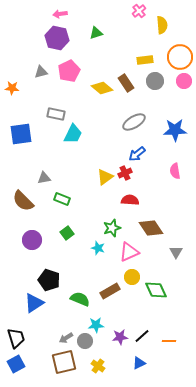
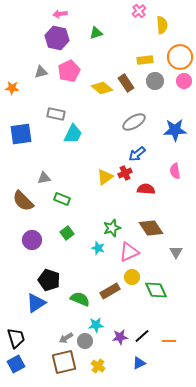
red semicircle at (130, 200): moved 16 px right, 11 px up
blue triangle at (34, 303): moved 2 px right
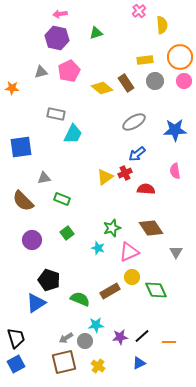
blue square at (21, 134): moved 13 px down
orange line at (169, 341): moved 1 px down
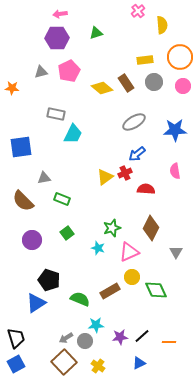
pink cross at (139, 11): moved 1 px left
purple hexagon at (57, 38): rotated 15 degrees counterclockwise
gray circle at (155, 81): moved 1 px left, 1 px down
pink circle at (184, 81): moved 1 px left, 5 px down
brown diamond at (151, 228): rotated 60 degrees clockwise
brown square at (64, 362): rotated 30 degrees counterclockwise
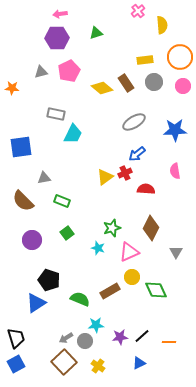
green rectangle at (62, 199): moved 2 px down
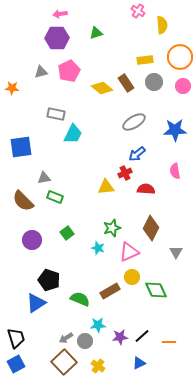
pink cross at (138, 11): rotated 16 degrees counterclockwise
yellow triangle at (105, 177): moved 1 px right, 10 px down; rotated 30 degrees clockwise
green rectangle at (62, 201): moved 7 px left, 4 px up
cyan star at (96, 325): moved 2 px right
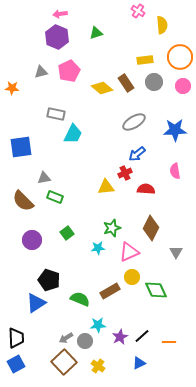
purple hexagon at (57, 38): moved 1 px up; rotated 25 degrees clockwise
cyan star at (98, 248): rotated 24 degrees counterclockwise
purple star at (120, 337): rotated 21 degrees counterclockwise
black trapezoid at (16, 338): rotated 15 degrees clockwise
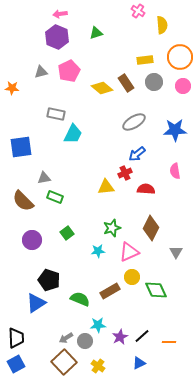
cyan star at (98, 248): moved 3 px down
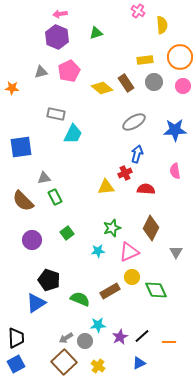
blue arrow at (137, 154): rotated 144 degrees clockwise
green rectangle at (55, 197): rotated 42 degrees clockwise
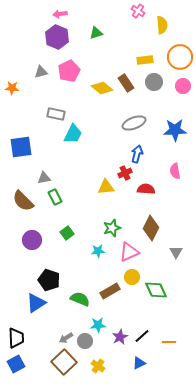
gray ellipse at (134, 122): moved 1 px down; rotated 10 degrees clockwise
